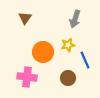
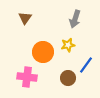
blue line: moved 1 px right, 5 px down; rotated 60 degrees clockwise
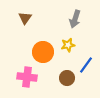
brown circle: moved 1 px left
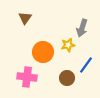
gray arrow: moved 7 px right, 9 px down
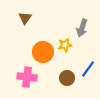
yellow star: moved 3 px left
blue line: moved 2 px right, 4 px down
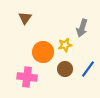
brown circle: moved 2 px left, 9 px up
